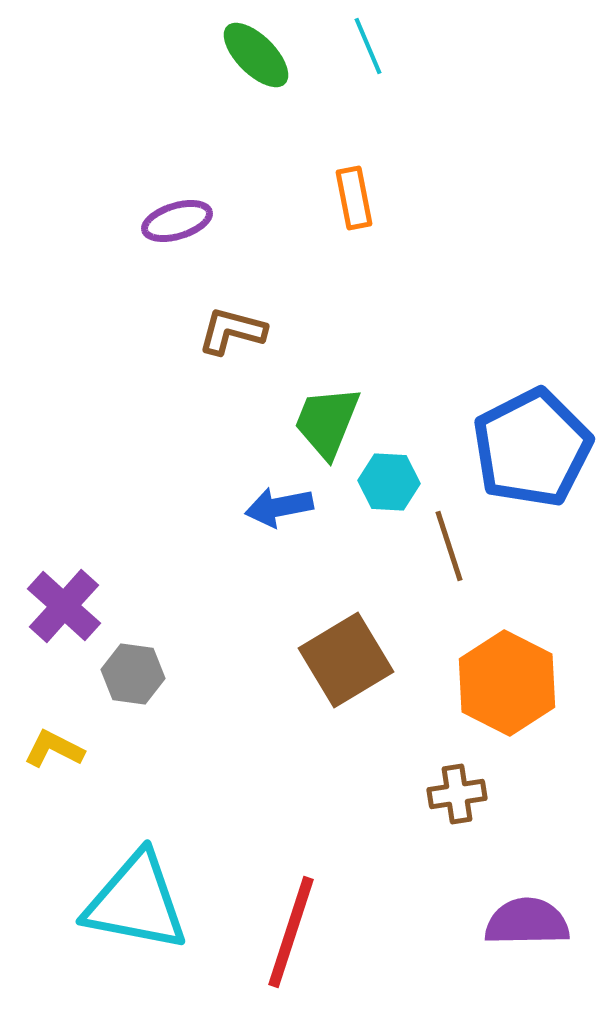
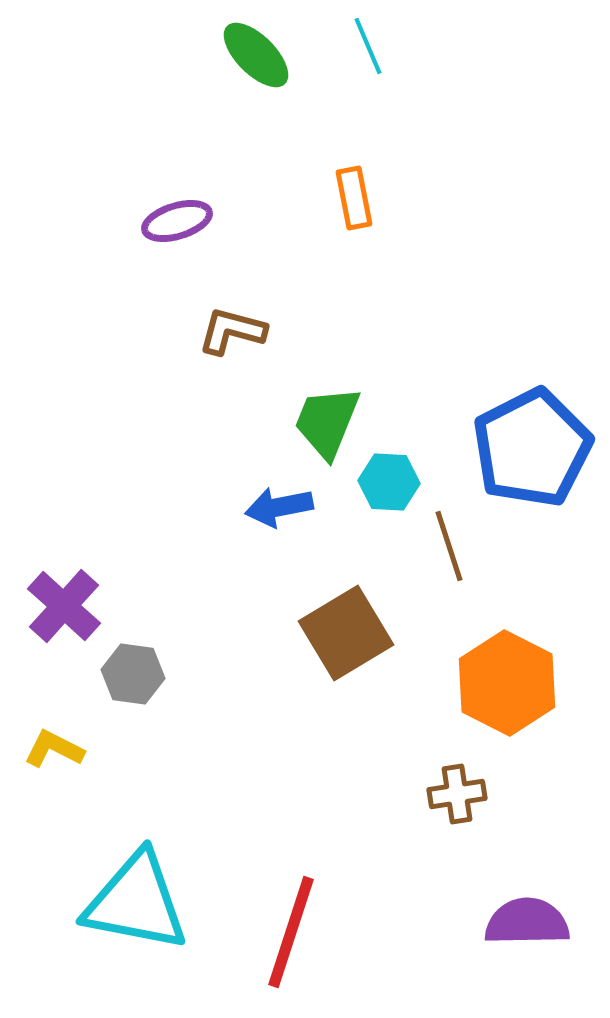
brown square: moved 27 px up
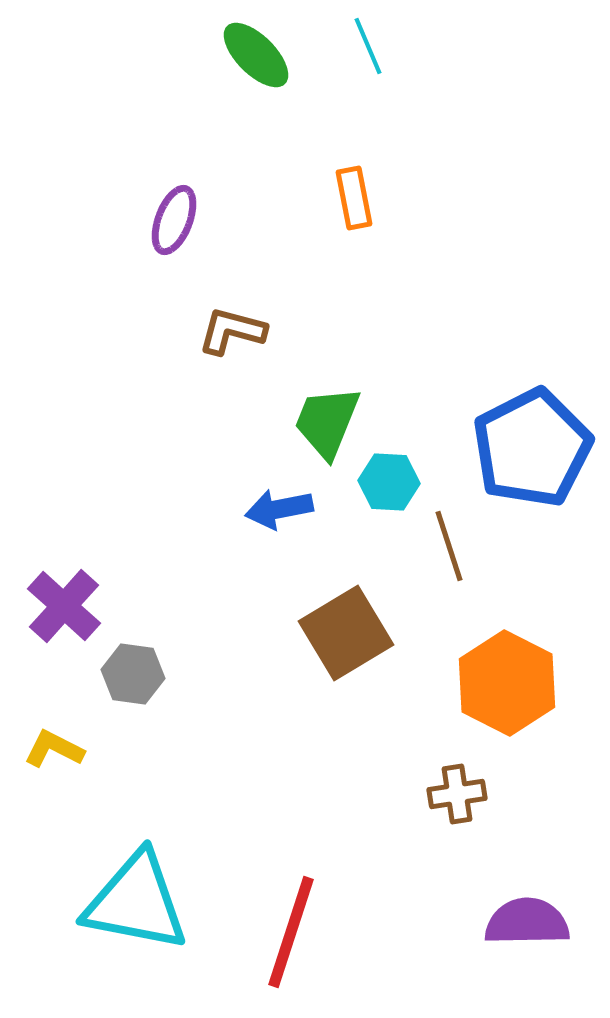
purple ellipse: moved 3 px left, 1 px up; rotated 52 degrees counterclockwise
blue arrow: moved 2 px down
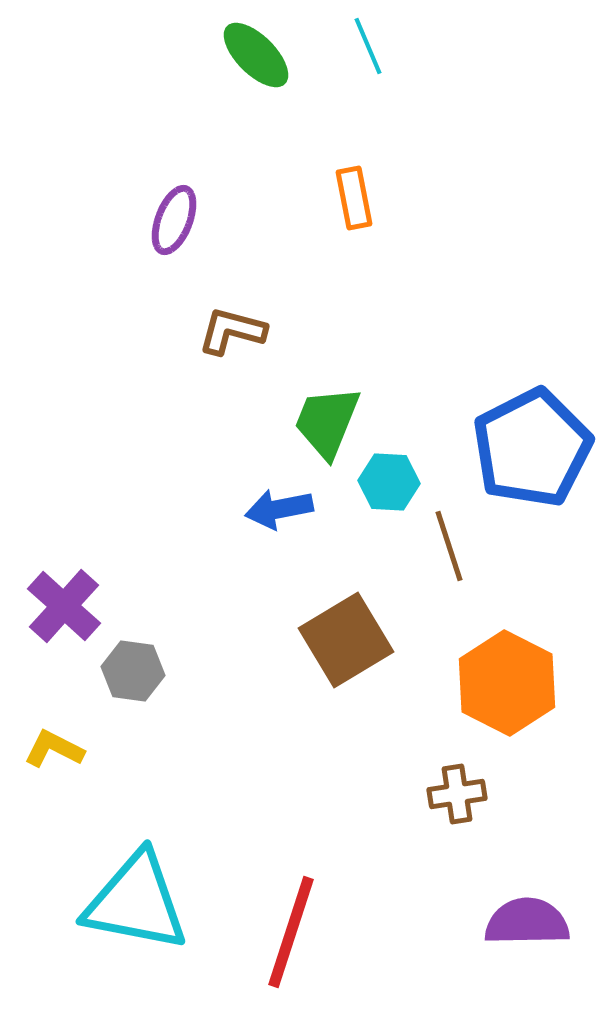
brown square: moved 7 px down
gray hexagon: moved 3 px up
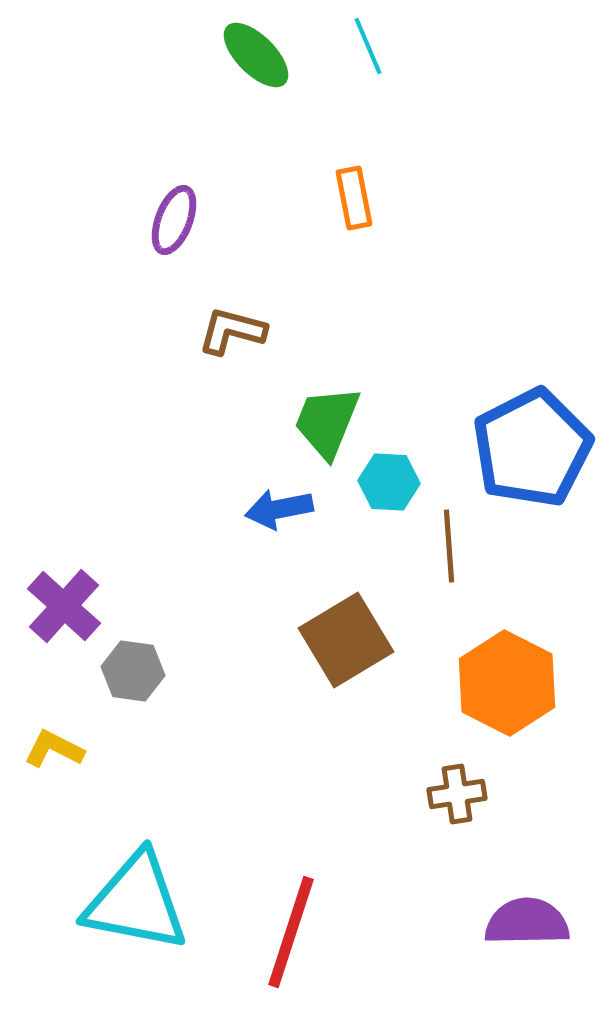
brown line: rotated 14 degrees clockwise
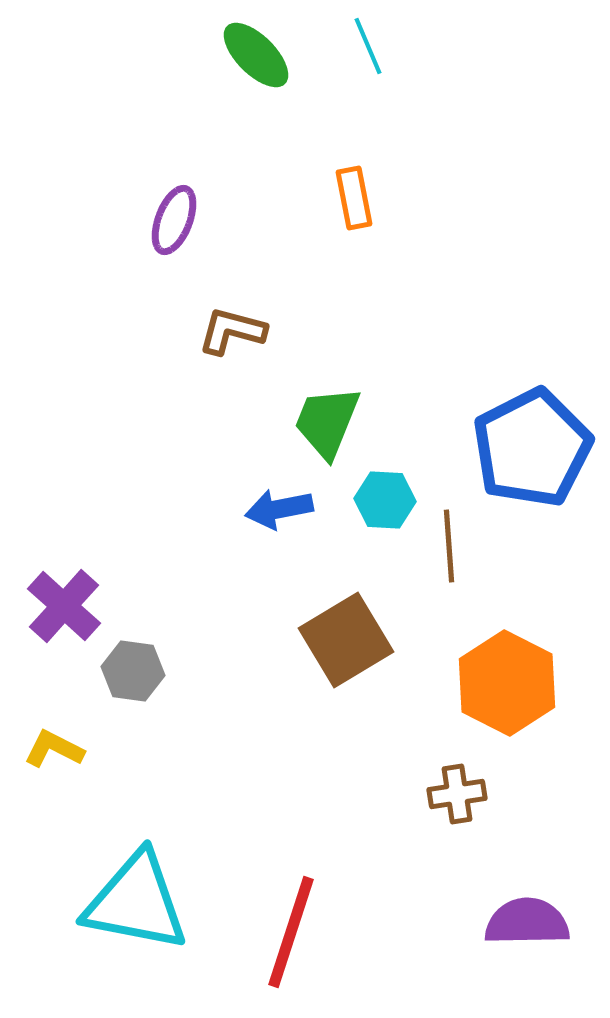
cyan hexagon: moved 4 px left, 18 px down
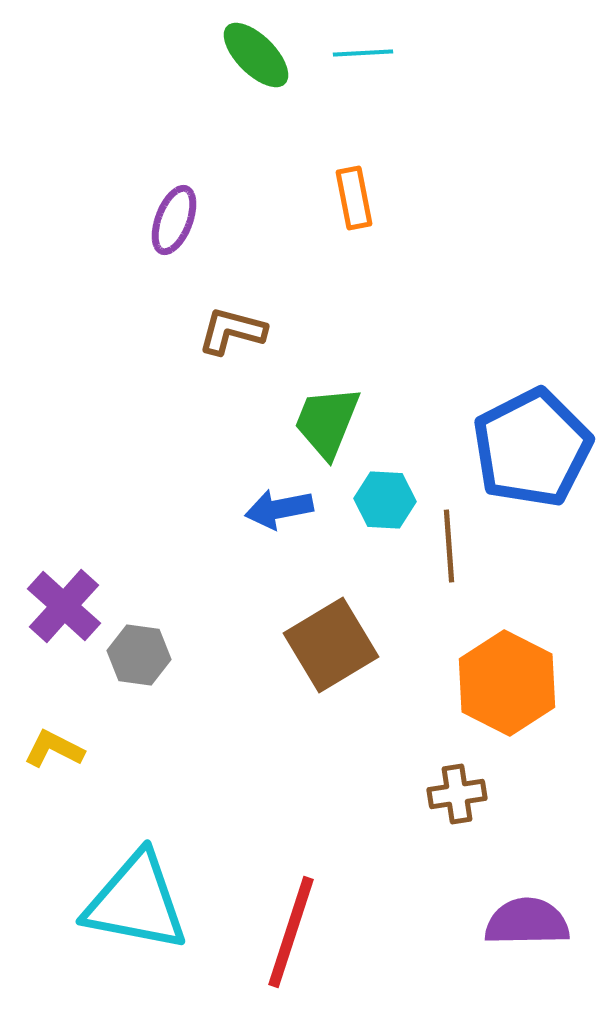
cyan line: moved 5 px left, 7 px down; rotated 70 degrees counterclockwise
brown square: moved 15 px left, 5 px down
gray hexagon: moved 6 px right, 16 px up
